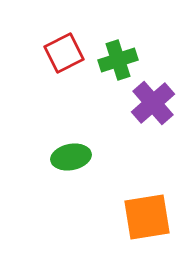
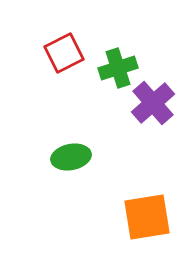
green cross: moved 8 px down
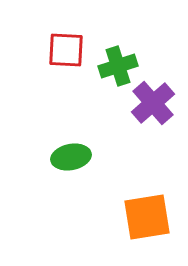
red square: moved 2 px right, 3 px up; rotated 30 degrees clockwise
green cross: moved 2 px up
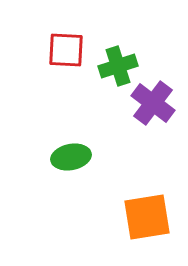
purple cross: rotated 12 degrees counterclockwise
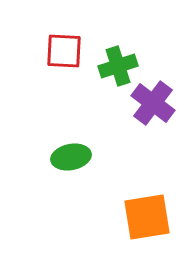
red square: moved 2 px left, 1 px down
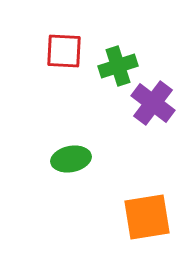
green ellipse: moved 2 px down
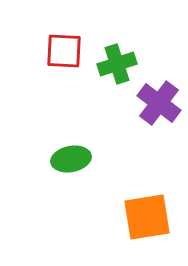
green cross: moved 1 px left, 2 px up
purple cross: moved 6 px right
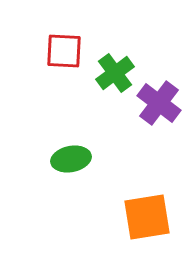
green cross: moved 2 px left, 9 px down; rotated 18 degrees counterclockwise
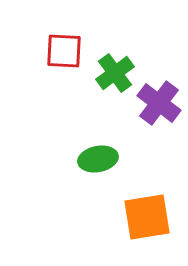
green ellipse: moved 27 px right
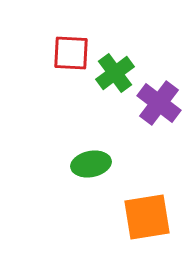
red square: moved 7 px right, 2 px down
green ellipse: moved 7 px left, 5 px down
